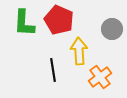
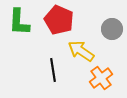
green L-shape: moved 5 px left, 1 px up
yellow arrow: moved 2 px right; rotated 52 degrees counterclockwise
orange cross: moved 1 px right, 1 px down
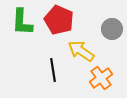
green L-shape: moved 3 px right
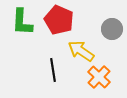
orange cross: moved 2 px left, 1 px up; rotated 10 degrees counterclockwise
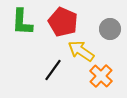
red pentagon: moved 4 px right, 2 px down
gray circle: moved 2 px left
black line: rotated 45 degrees clockwise
orange cross: moved 2 px right, 1 px up
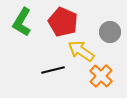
green L-shape: rotated 28 degrees clockwise
gray circle: moved 3 px down
black line: rotated 40 degrees clockwise
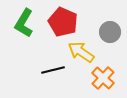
green L-shape: moved 2 px right, 1 px down
yellow arrow: moved 1 px down
orange cross: moved 2 px right, 2 px down
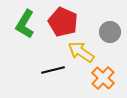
green L-shape: moved 1 px right, 1 px down
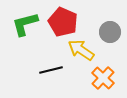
green L-shape: rotated 44 degrees clockwise
yellow arrow: moved 2 px up
black line: moved 2 px left
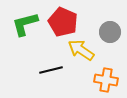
orange cross: moved 3 px right, 2 px down; rotated 35 degrees counterclockwise
